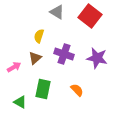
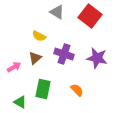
yellow semicircle: rotated 80 degrees counterclockwise
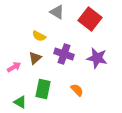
red square: moved 3 px down
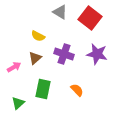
gray triangle: moved 3 px right
red square: moved 1 px up
yellow semicircle: moved 1 px left
purple star: moved 4 px up
green triangle: moved 2 px left, 1 px down; rotated 48 degrees clockwise
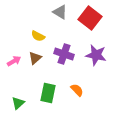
purple star: moved 1 px left, 1 px down
pink arrow: moved 6 px up
green rectangle: moved 5 px right, 4 px down
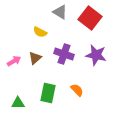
yellow semicircle: moved 2 px right, 4 px up
green triangle: rotated 40 degrees clockwise
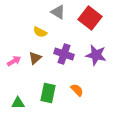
gray triangle: moved 2 px left
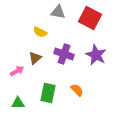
gray triangle: rotated 21 degrees counterclockwise
red square: rotated 10 degrees counterclockwise
purple star: rotated 15 degrees clockwise
pink arrow: moved 3 px right, 10 px down
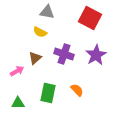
gray triangle: moved 11 px left
purple star: rotated 15 degrees clockwise
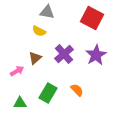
red square: moved 2 px right
yellow semicircle: moved 1 px left, 1 px up
purple cross: rotated 30 degrees clockwise
green rectangle: rotated 18 degrees clockwise
green triangle: moved 2 px right
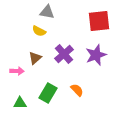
red square: moved 7 px right, 3 px down; rotated 35 degrees counterclockwise
purple star: rotated 10 degrees clockwise
pink arrow: rotated 32 degrees clockwise
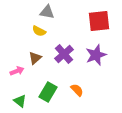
pink arrow: rotated 24 degrees counterclockwise
green rectangle: moved 1 px up
green triangle: moved 2 px up; rotated 40 degrees clockwise
